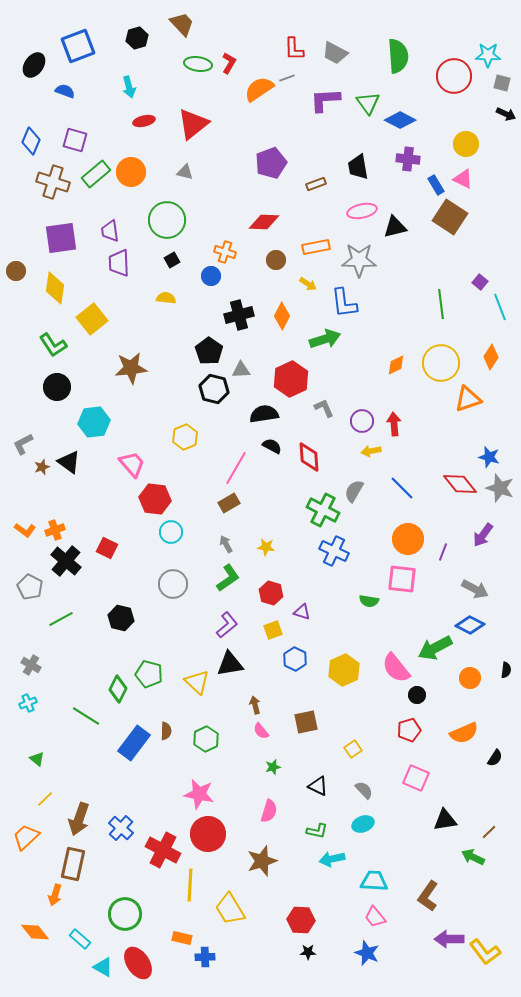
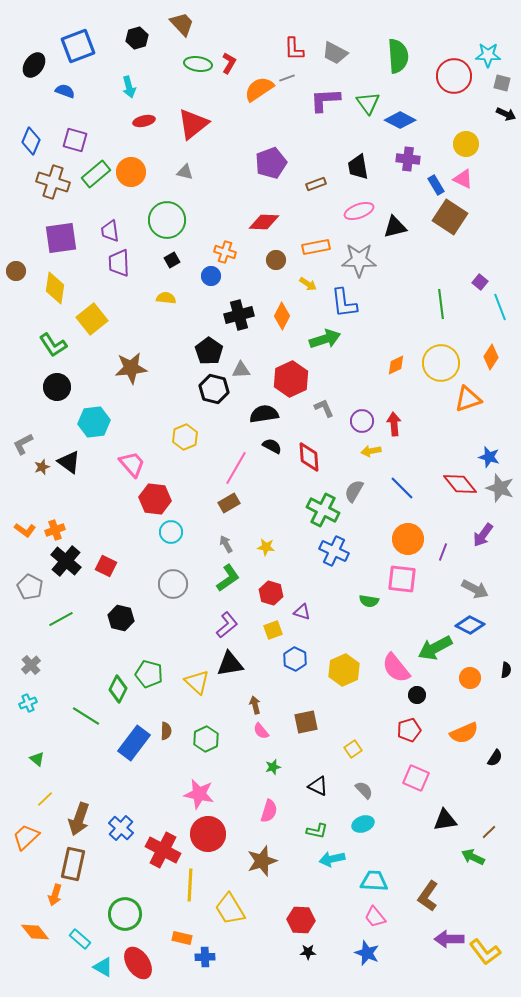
pink ellipse at (362, 211): moved 3 px left; rotated 8 degrees counterclockwise
red square at (107, 548): moved 1 px left, 18 px down
gray cross at (31, 665): rotated 18 degrees clockwise
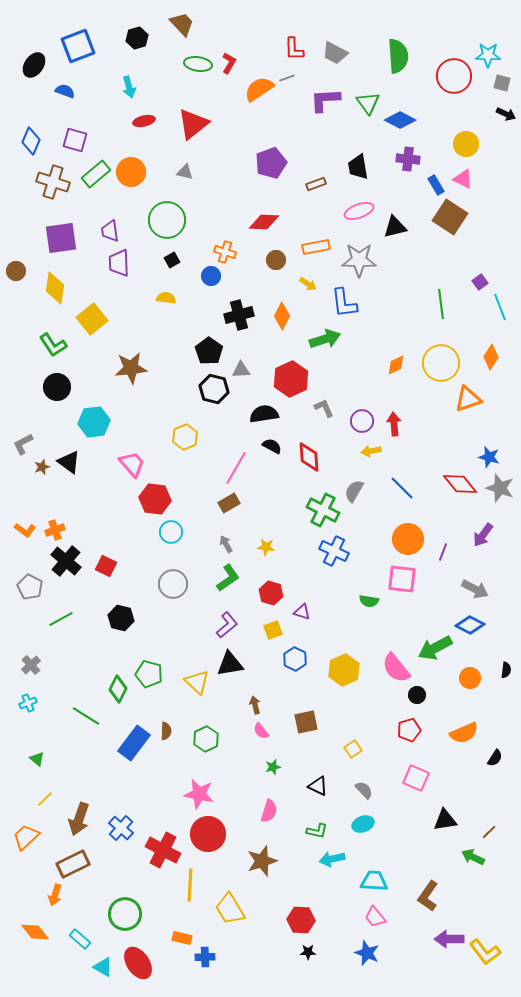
purple square at (480, 282): rotated 14 degrees clockwise
brown rectangle at (73, 864): rotated 52 degrees clockwise
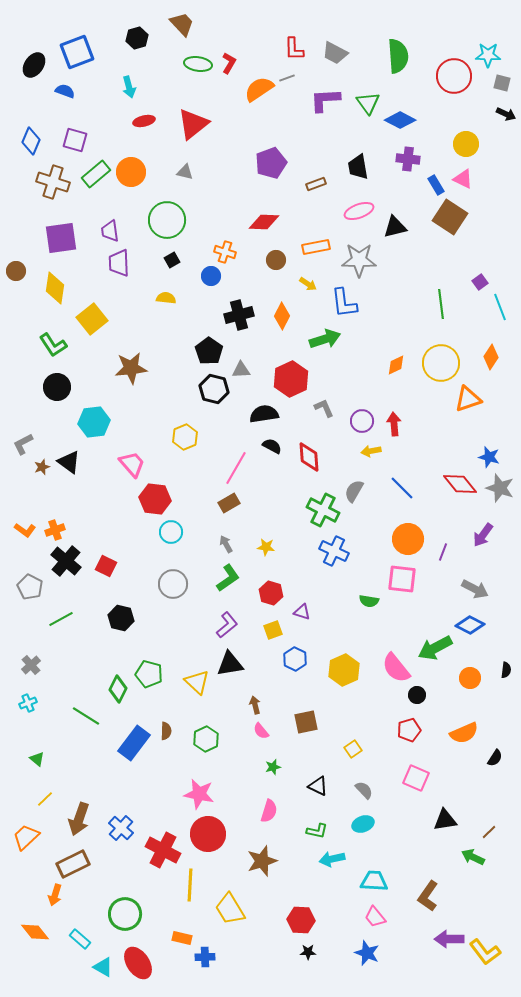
blue square at (78, 46): moved 1 px left, 6 px down
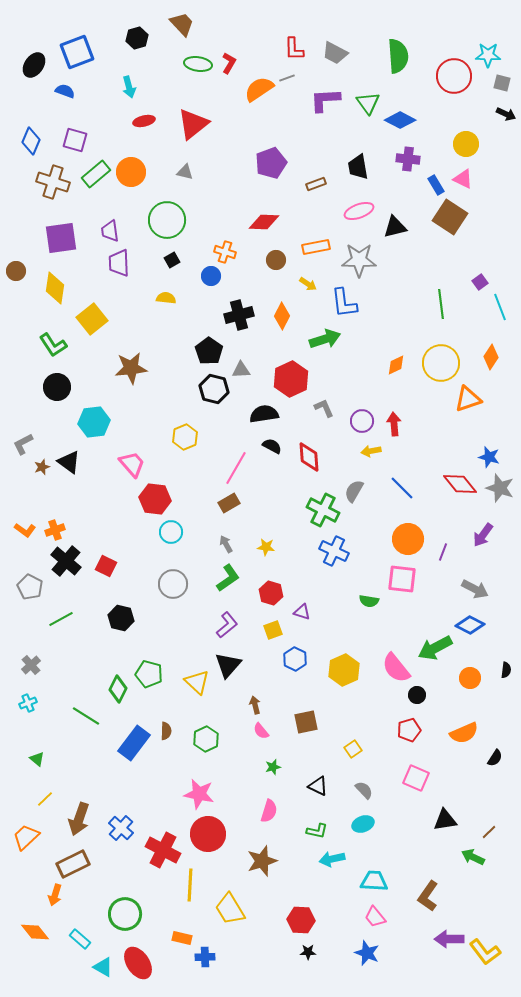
black triangle at (230, 664): moved 2 px left, 1 px down; rotated 40 degrees counterclockwise
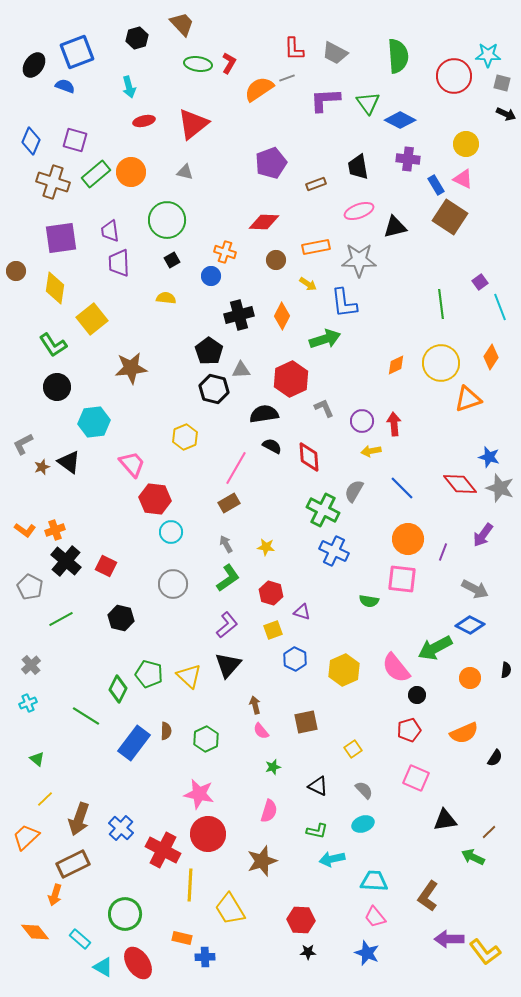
blue semicircle at (65, 91): moved 5 px up
yellow triangle at (197, 682): moved 8 px left, 6 px up
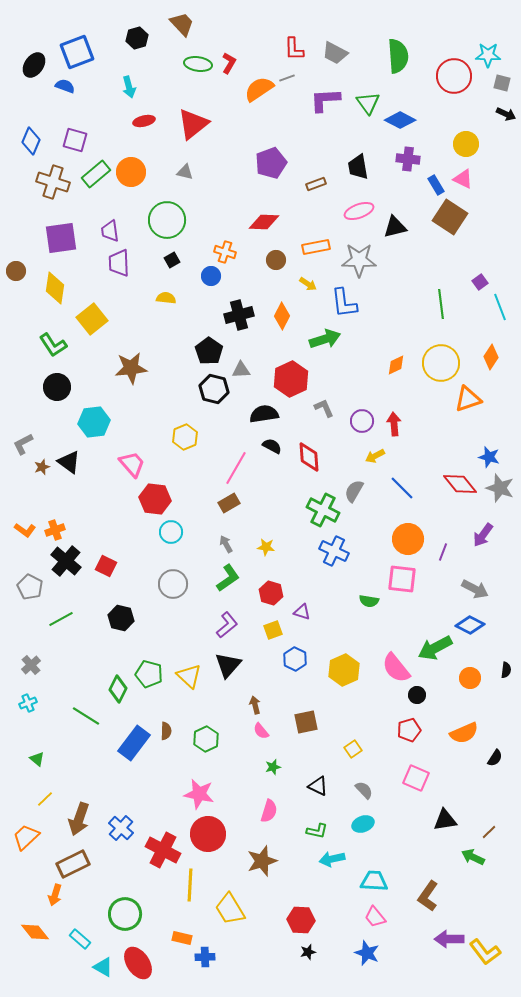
yellow arrow at (371, 451): moved 4 px right, 5 px down; rotated 18 degrees counterclockwise
black star at (308, 952): rotated 14 degrees counterclockwise
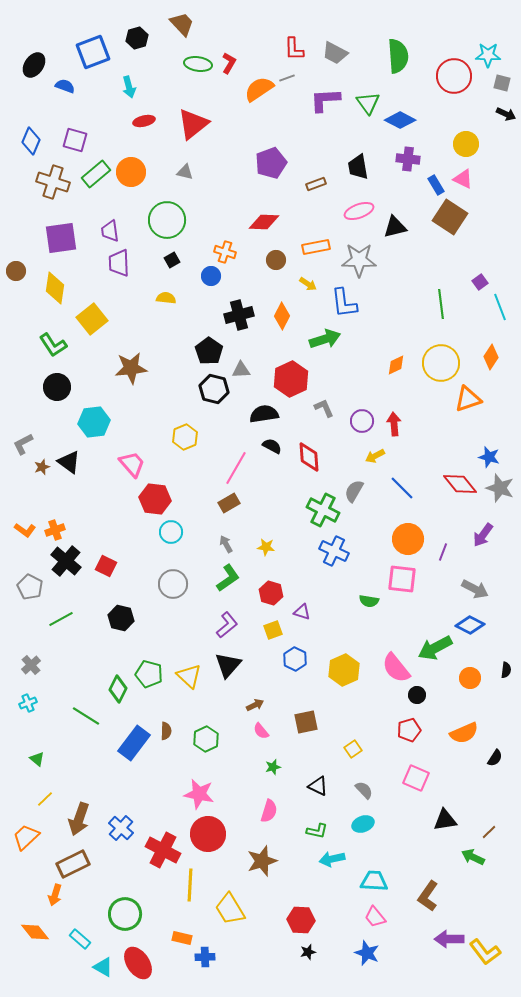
blue square at (77, 52): moved 16 px right
brown arrow at (255, 705): rotated 78 degrees clockwise
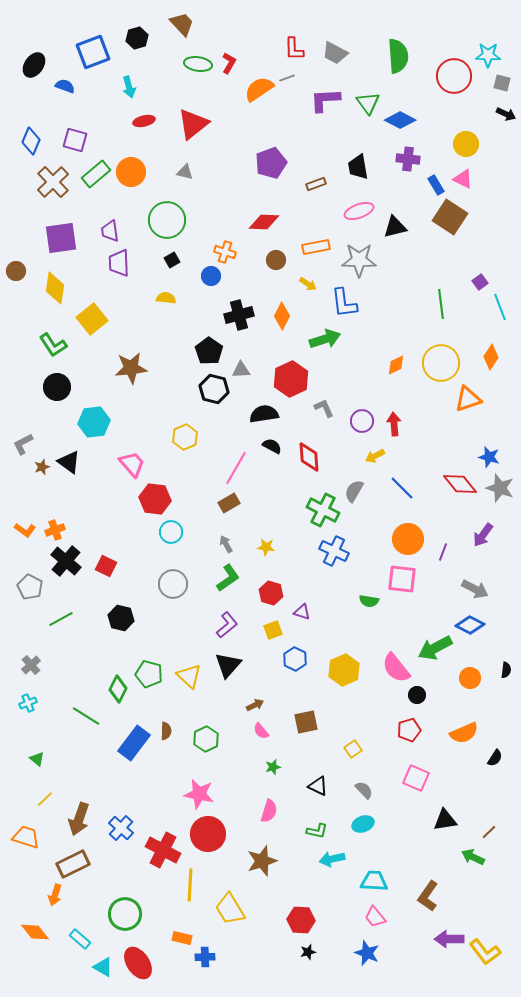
brown cross at (53, 182): rotated 28 degrees clockwise
orange trapezoid at (26, 837): rotated 60 degrees clockwise
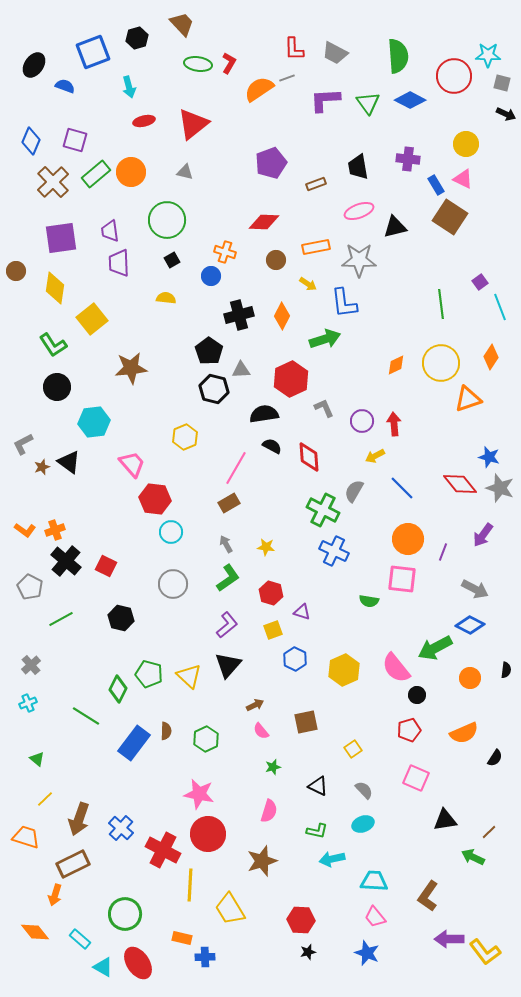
blue diamond at (400, 120): moved 10 px right, 20 px up
